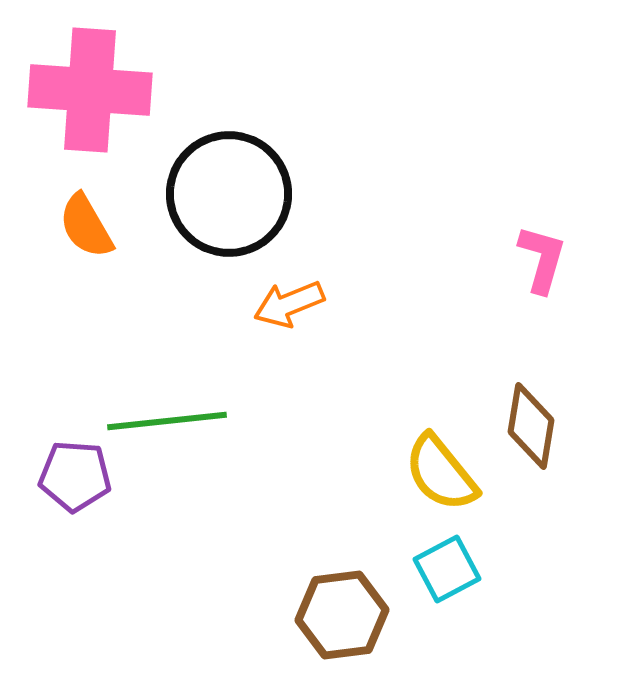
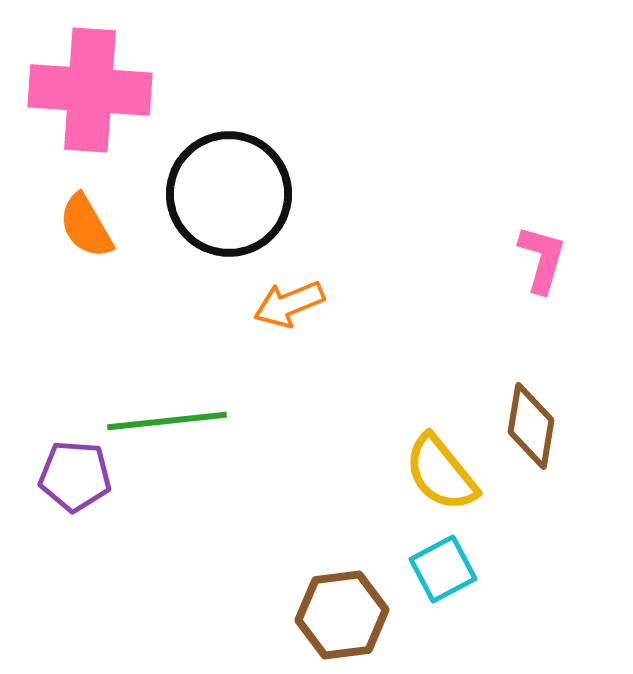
cyan square: moved 4 px left
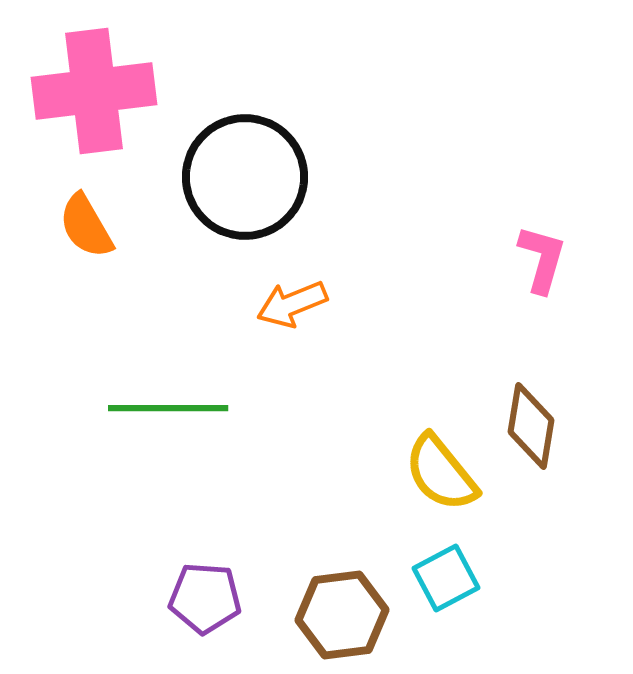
pink cross: moved 4 px right, 1 px down; rotated 11 degrees counterclockwise
black circle: moved 16 px right, 17 px up
orange arrow: moved 3 px right
green line: moved 1 px right, 13 px up; rotated 6 degrees clockwise
purple pentagon: moved 130 px right, 122 px down
cyan square: moved 3 px right, 9 px down
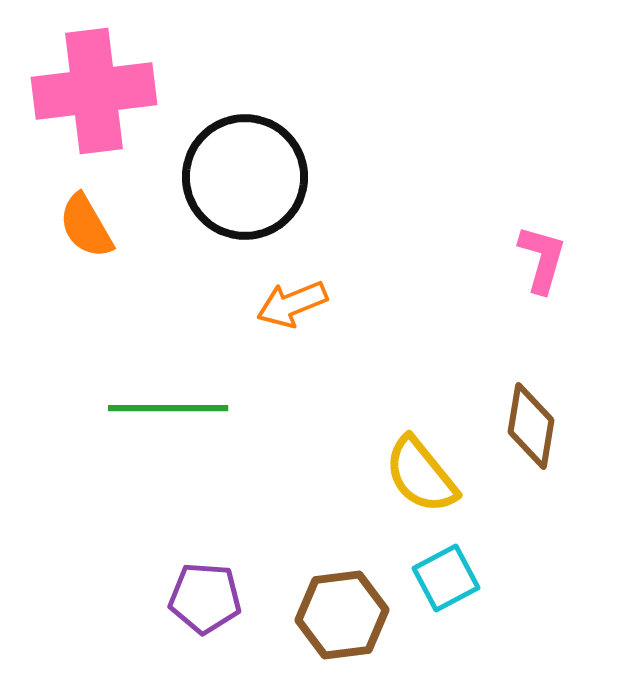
yellow semicircle: moved 20 px left, 2 px down
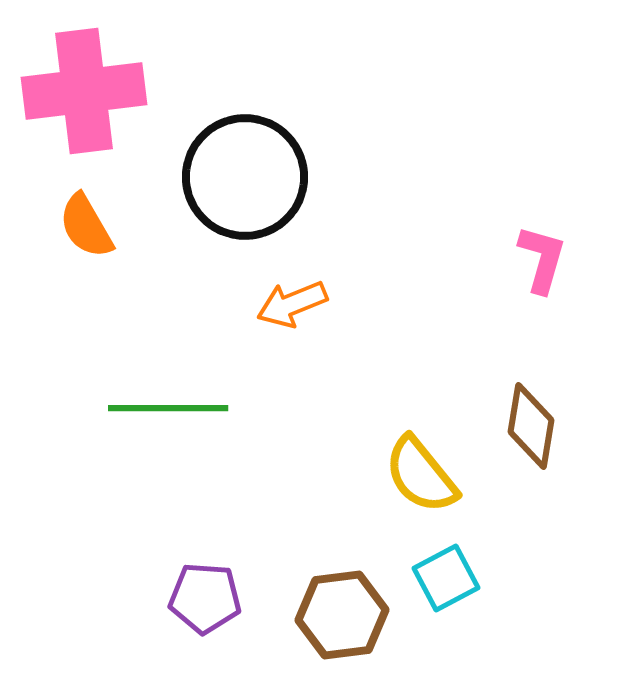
pink cross: moved 10 px left
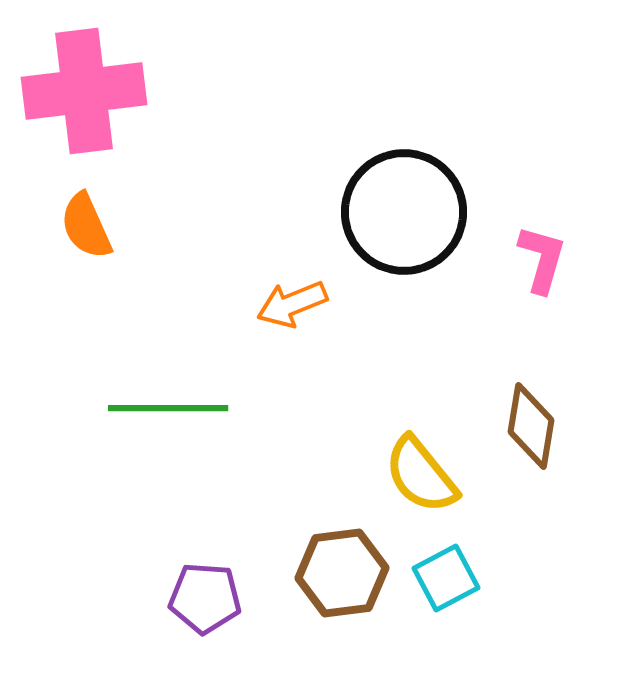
black circle: moved 159 px right, 35 px down
orange semicircle: rotated 6 degrees clockwise
brown hexagon: moved 42 px up
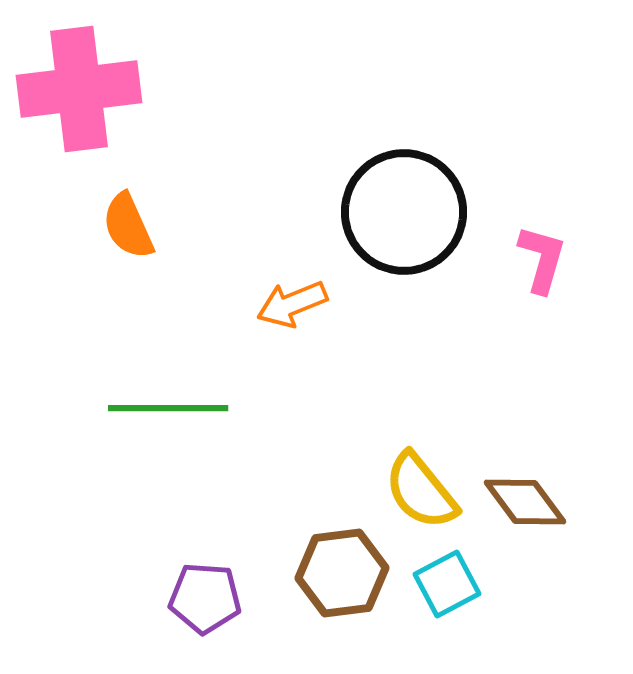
pink cross: moved 5 px left, 2 px up
orange semicircle: moved 42 px right
brown diamond: moved 6 px left, 76 px down; rotated 46 degrees counterclockwise
yellow semicircle: moved 16 px down
cyan square: moved 1 px right, 6 px down
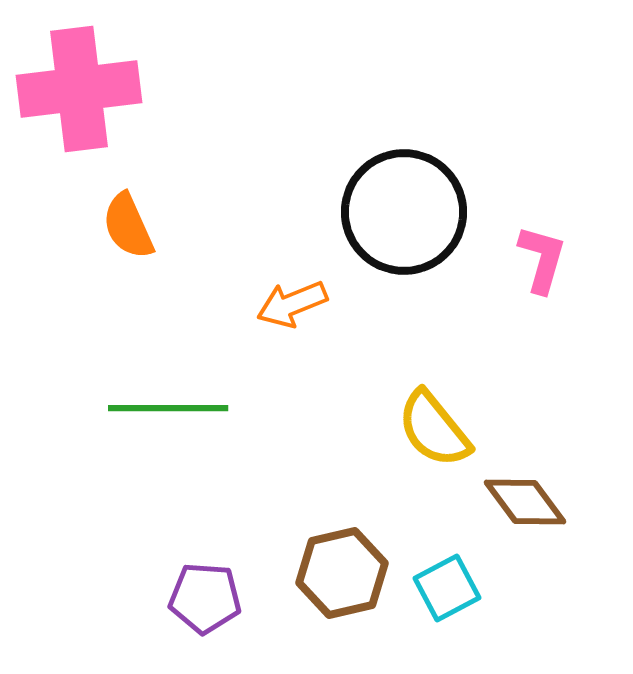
yellow semicircle: moved 13 px right, 62 px up
brown hexagon: rotated 6 degrees counterclockwise
cyan square: moved 4 px down
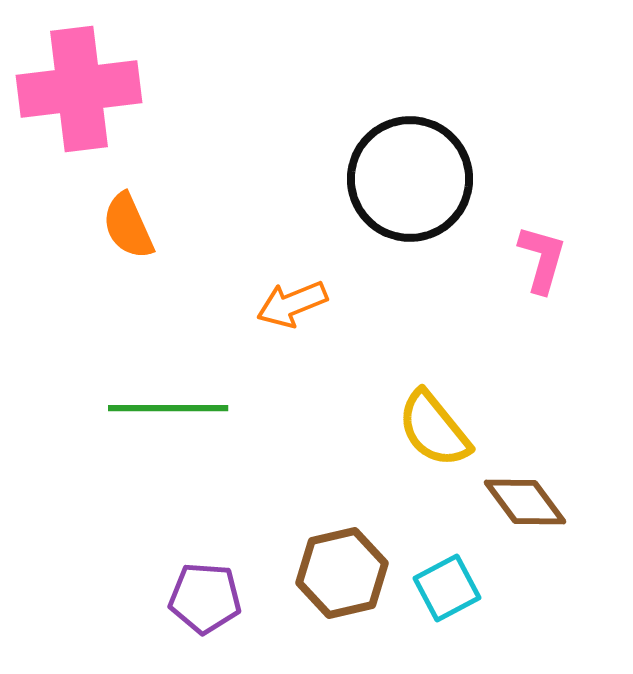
black circle: moved 6 px right, 33 px up
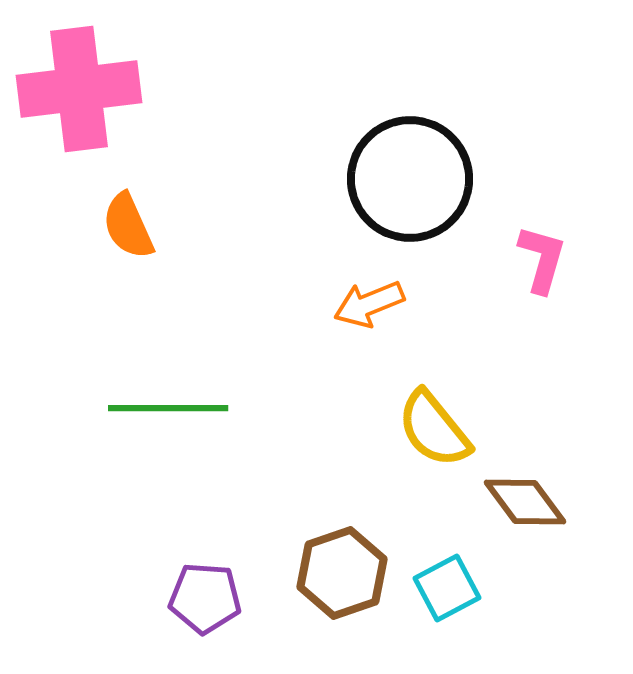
orange arrow: moved 77 px right
brown hexagon: rotated 6 degrees counterclockwise
